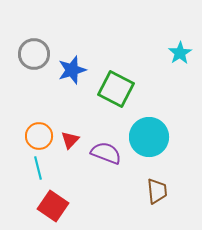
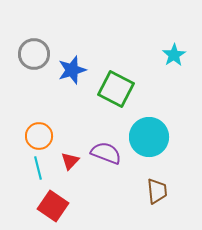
cyan star: moved 6 px left, 2 px down
red triangle: moved 21 px down
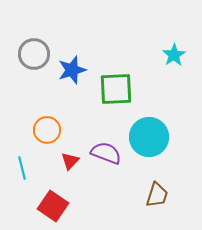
green square: rotated 30 degrees counterclockwise
orange circle: moved 8 px right, 6 px up
cyan line: moved 16 px left
brown trapezoid: moved 4 px down; rotated 24 degrees clockwise
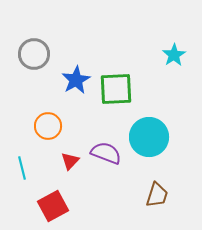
blue star: moved 4 px right, 10 px down; rotated 12 degrees counterclockwise
orange circle: moved 1 px right, 4 px up
red square: rotated 28 degrees clockwise
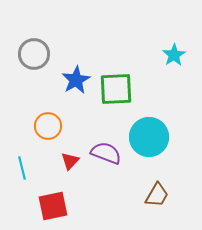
brown trapezoid: rotated 12 degrees clockwise
red square: rotated 16 degrees clockwise
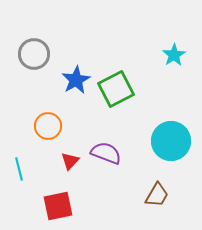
green square: rotated 24 degrees counterclockwise
cyan circle: moved 22 px right, 4 px down
cyan line: moved 3 px left, 1 px down
red square: moved 5 px right
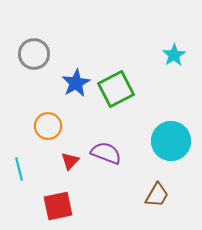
blue star: moved 3 px down
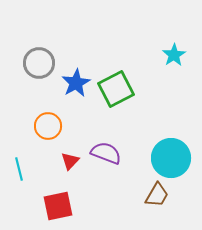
gray circle: moved 5 px right, 9 px down
cyan circle: moved 17 px down
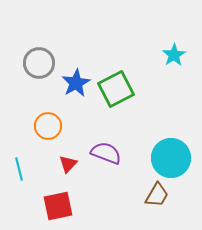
red triangle: moved 2 px left, 3 px down
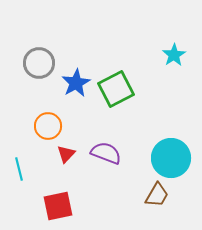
red triangle: moved 2 px left, 10 px up
